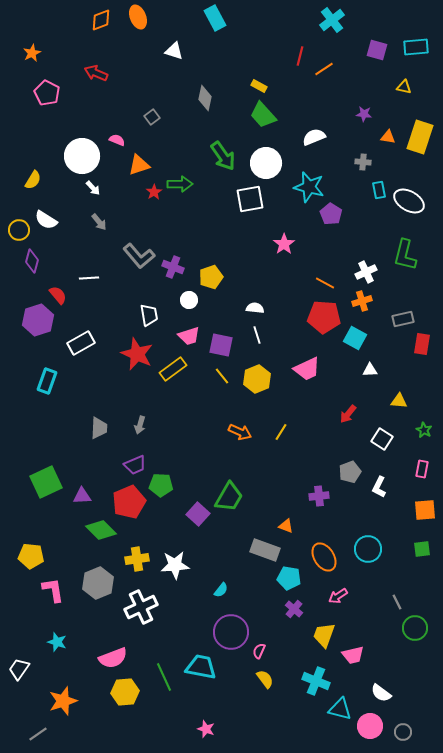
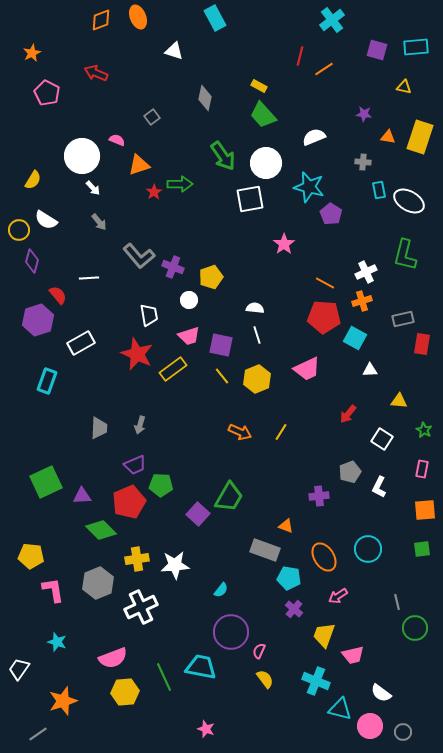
gray line at (397, 602): rotated 14 degrees clockwise
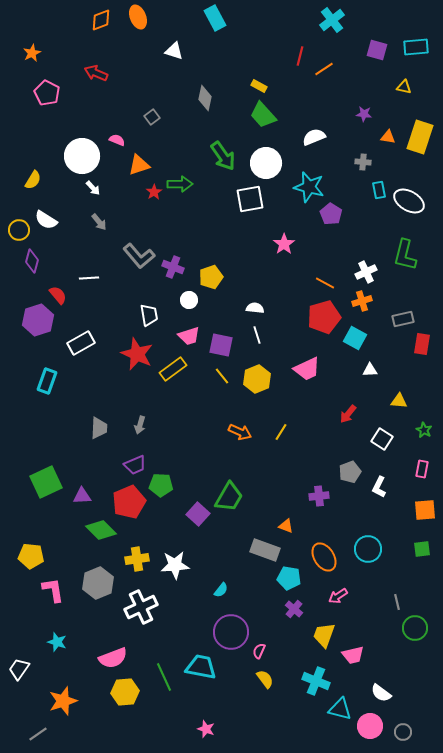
red pentagon at (324, 317): rotated 20 degrees counterclockwise
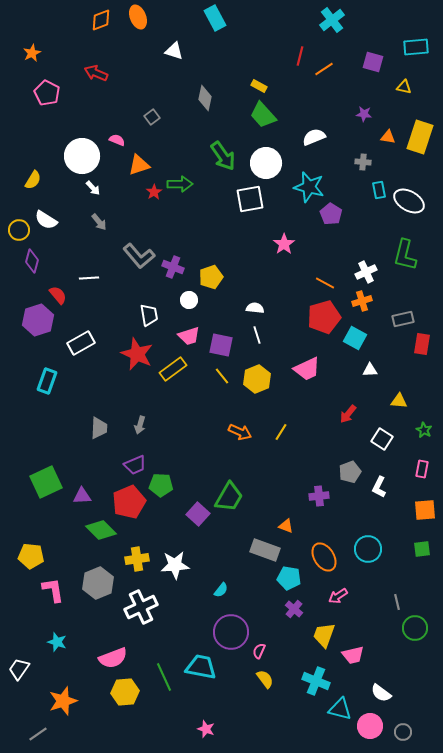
purple square at (377, 50): moved 4 px left, 12 px down
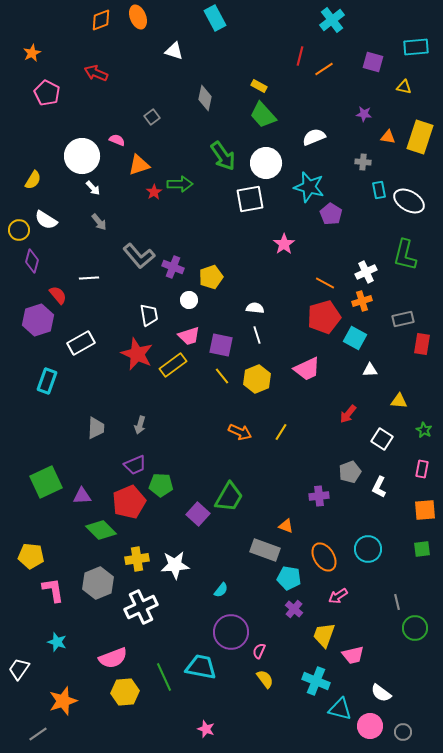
yellow rectangle at (173, 369): moved 4 px up
gray trapezoid at (99, 428): moved 3 px left
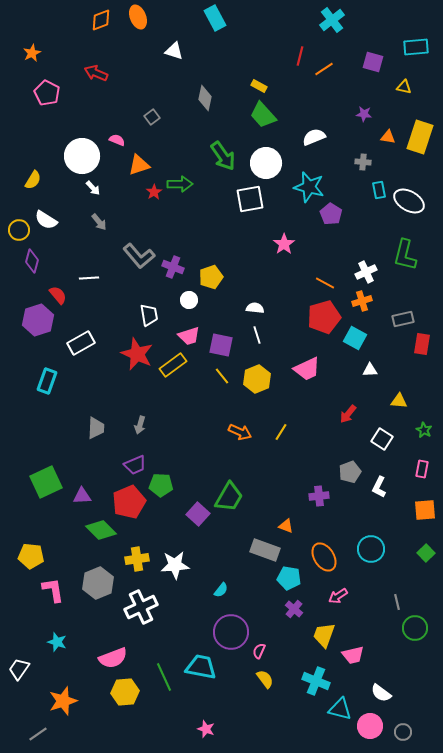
cyan circle at (368, 549): moved 3 px right
green square at (422, 549): moved 4 px right, 4 px down; rotated 36 degrees counterclockwise
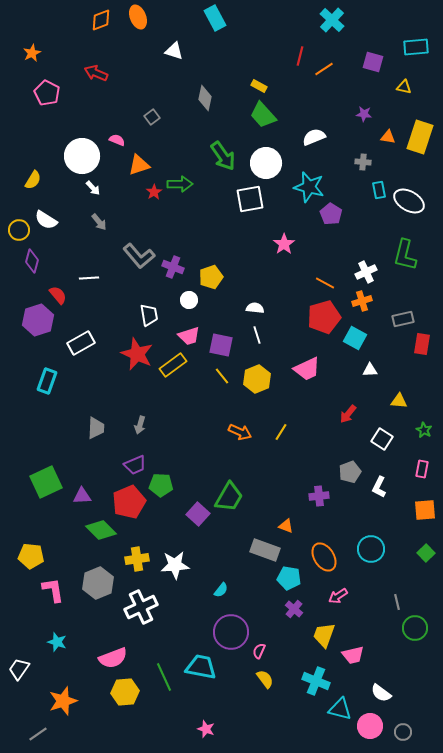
cyan cross at (332, 20): rotated 10 degrees counterclockwise
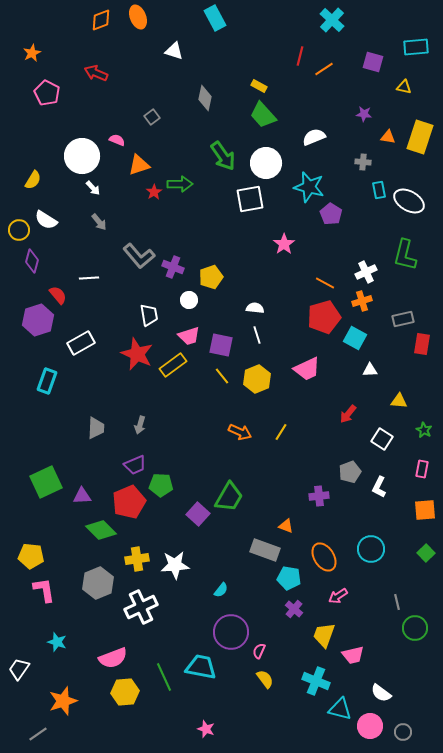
pink L-shape at (53, 590): moved 9 px left
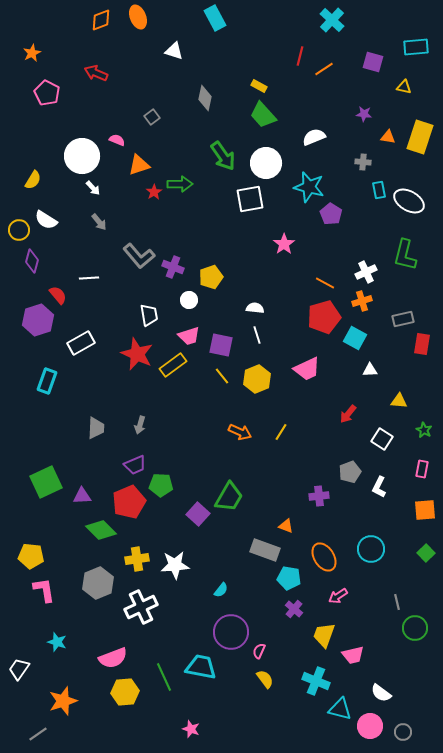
pink star at (206, 729): moved 15 px left
